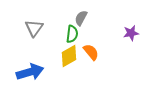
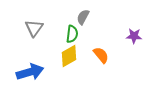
gray semicircle: moved 2 px right, 1 px up
purple star: moved 3 px right, 3 px down; rotated 14 degrees clockwise
orange semicircle: moved 10 px right, 3 px down
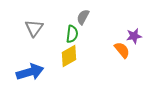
purple star: rotated 14 degrees counterclockwise
orange semicircle: moved 21 px right, 5 px up
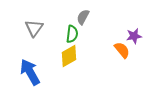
blue arrow: rotated 104 degrees counterclockwise
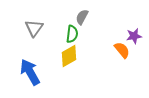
gray semicircle: moved 1 px left
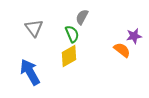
gray triangle: rotated 12 degrees counterclockwise
green semicircle: rotated 30 degrees counterclockwise
orange semicircle: rotated 12 degrees counterclockwise
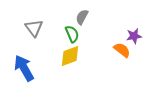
yellow diamond: moved 1 px right; rotated 10 degrees clockwise
blue arrow: moved 6 px left, 4 px up
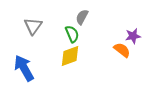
gray triangle: moved 1 px left, 2 px up; rotated 12 degrees clockwise
purple star: moved 1 px left
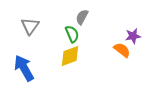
gray triangle: moved 3 px left
